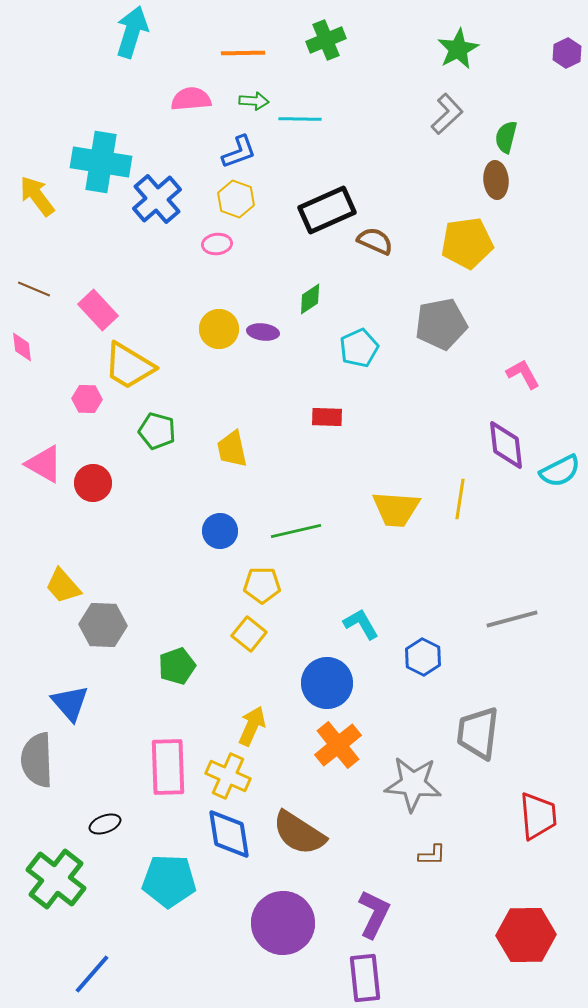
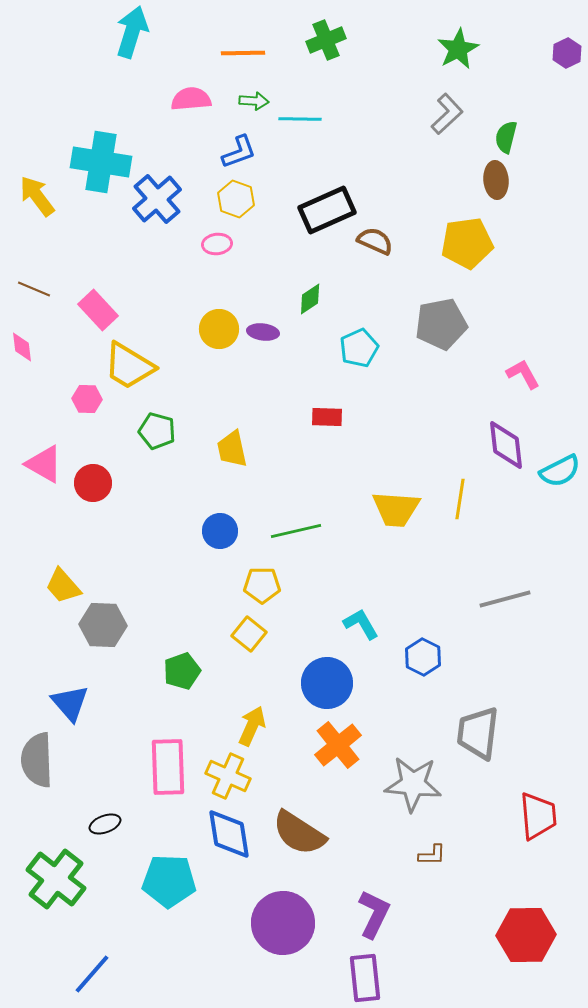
gray line at (512, 619): moved 7 px left, 20 px up
green pentagon at (177, 666): moved 5 px right, 5 px down
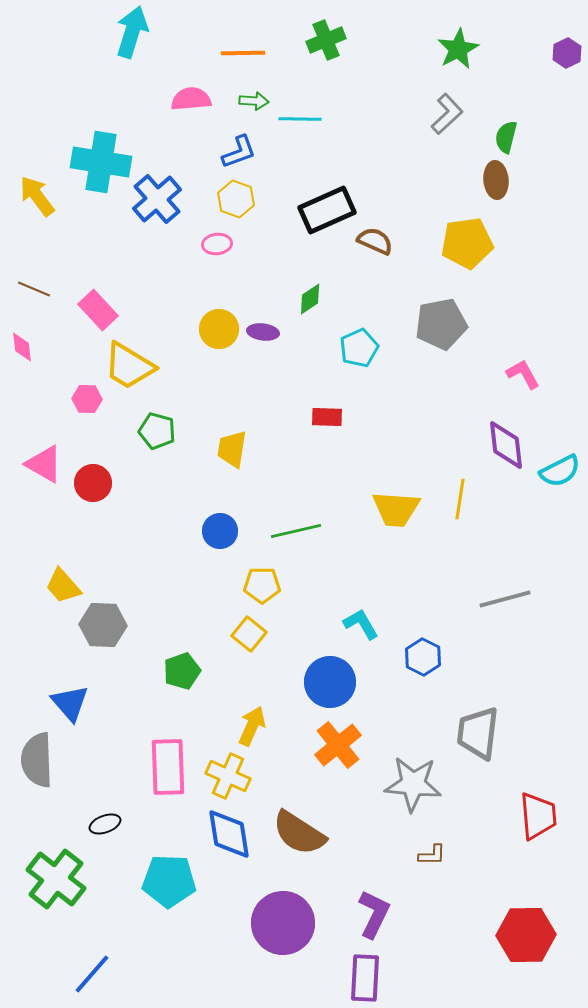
yellow trapezoid at (232, 449): rotated 21 degrees clockwise
blue circle at (327, 683): moved 3 px right, 1 px up
purple rectangle at (365, 978): rotated 9 degrees clockwise
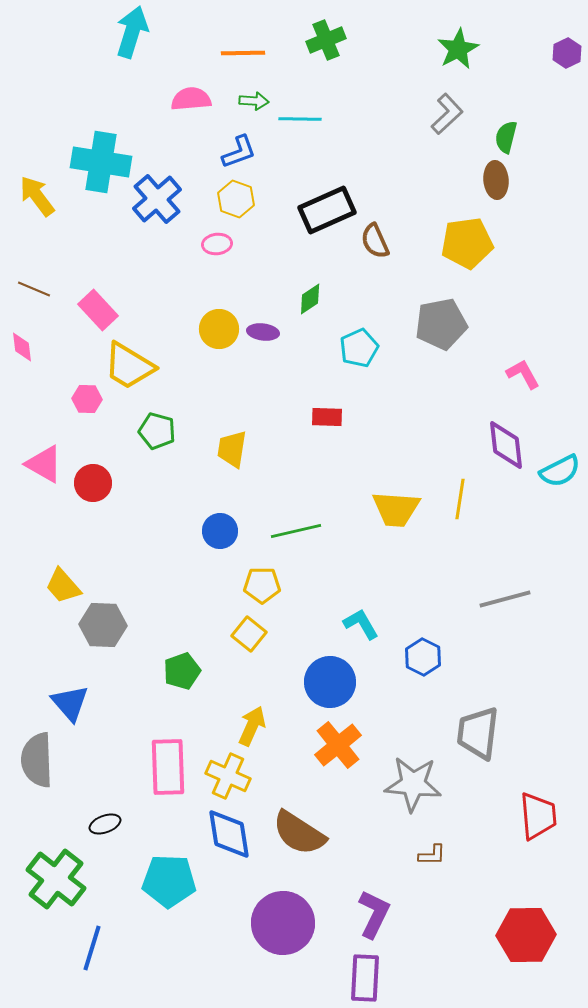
brown semicircle at (375, 241): rotated 138 degrees counterclockwise
blue line at (92, 974): moved 26 px up; rotated 24 degrees counterclockwise
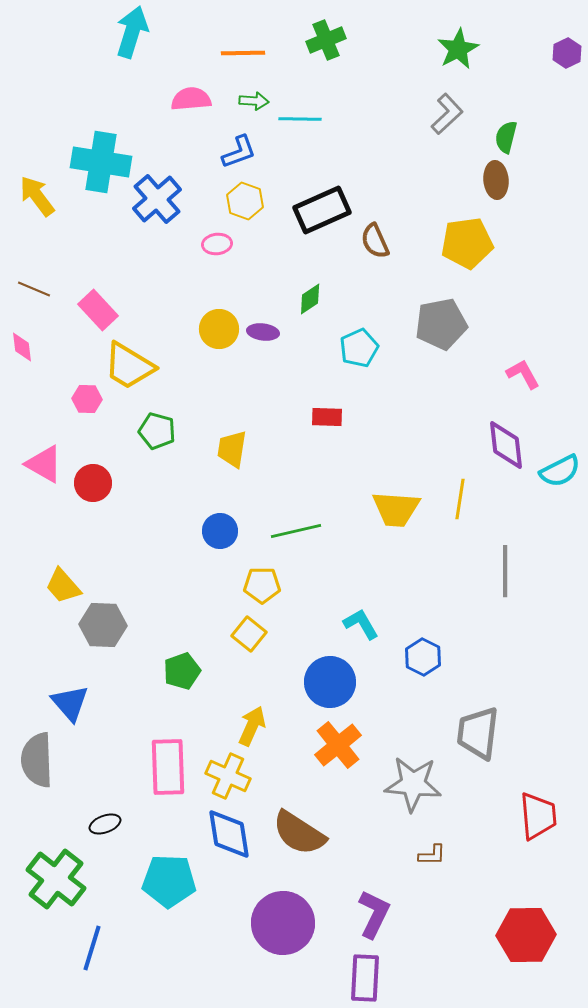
yellow hexagon at (236, 199): moved 9 px right, 2 px down
black rectangle at (327, 210): moved 5 px left
gray line at (505, 599): moved 28 px up; rotated 75 degrees counterclockwise
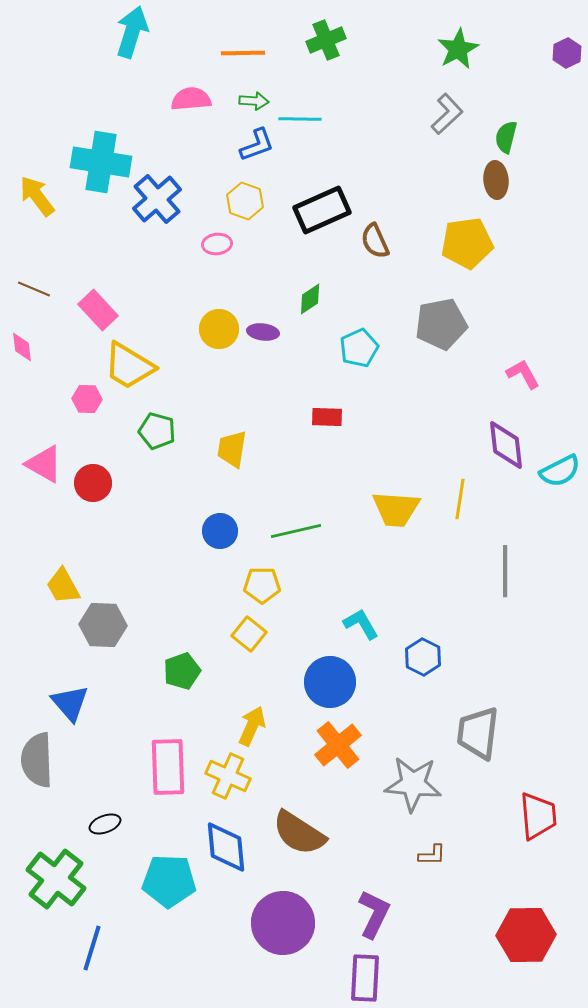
blue L-shape at (239, 152): moved 18 px right, 7 px up
yellow trapezoid at (63, 586): rotated 12 degrees clockwise
blue diamond at (229, 834): moved 3 px left, 13 px down; rotated 4 degrees clockwise
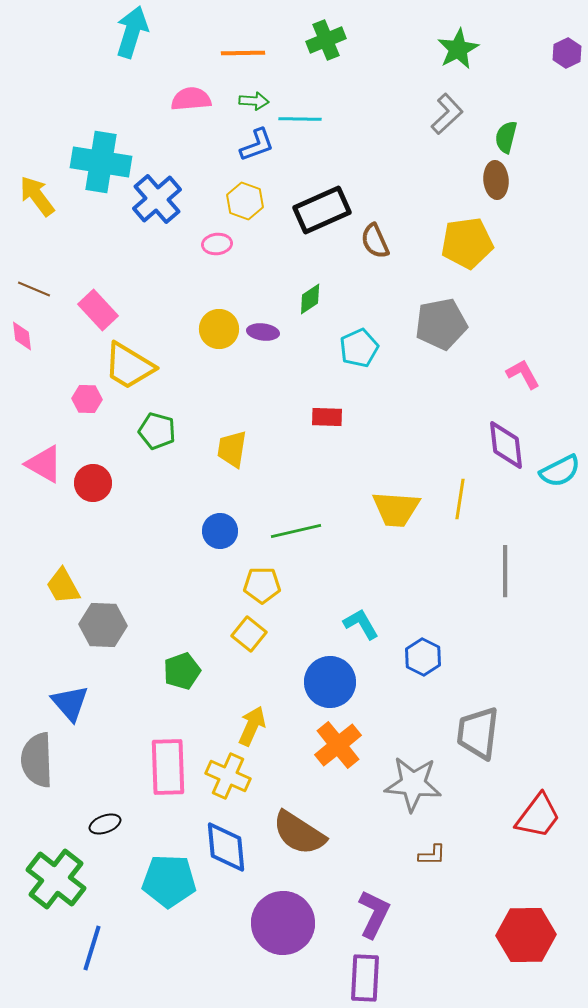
pink diamond at (22, 347): moved 11 px up
red trapezoid at (538, 816): rotated 42 degrees clockwise
